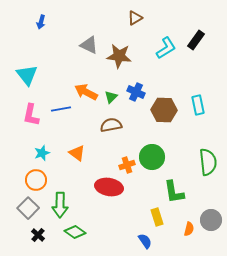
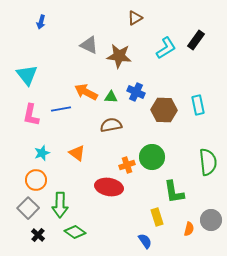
green triangle: rotated 48 degrees clockwise
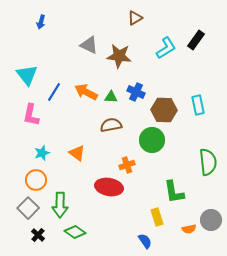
blue line: moved 7 px left, 17 px up; rotated 48 degrees counterclockwise
green circle: moved 17 px up
orange semicircle: rotated 64 degrees clockwise
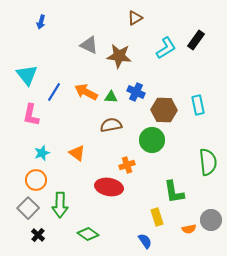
green diamond: moved 13 px right, 2 px down
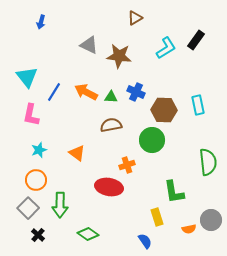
cyan triangle: moved 2 px down
cyan star: moved 3 px left, 3 px up
